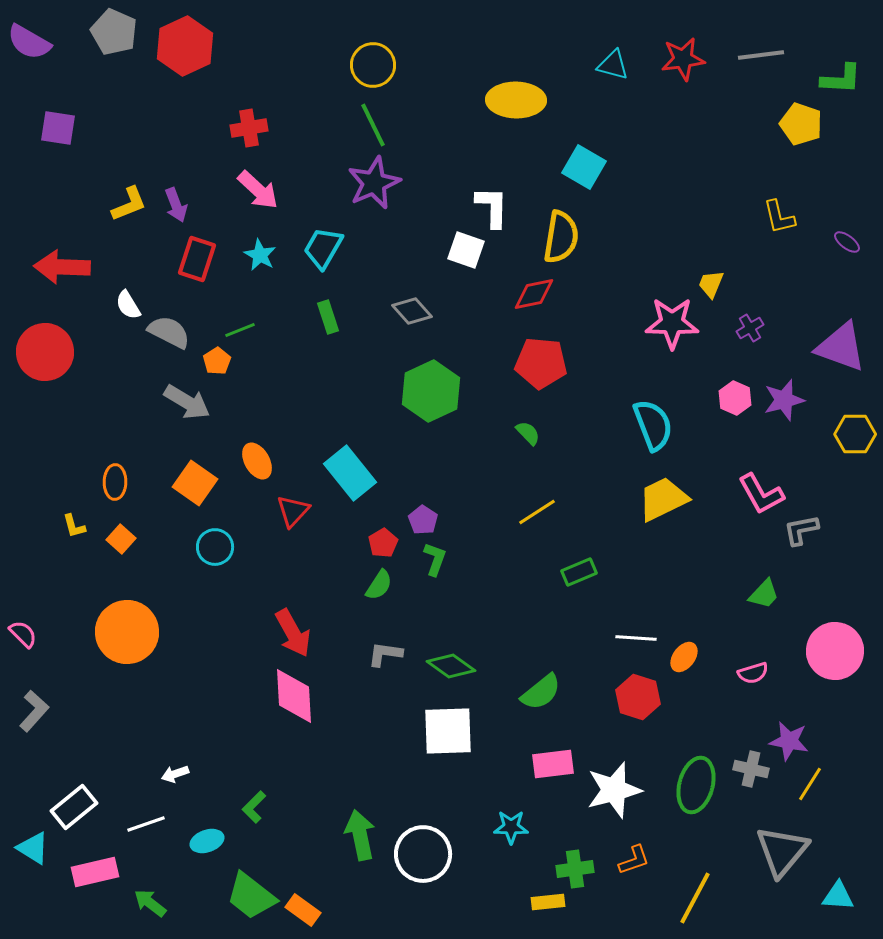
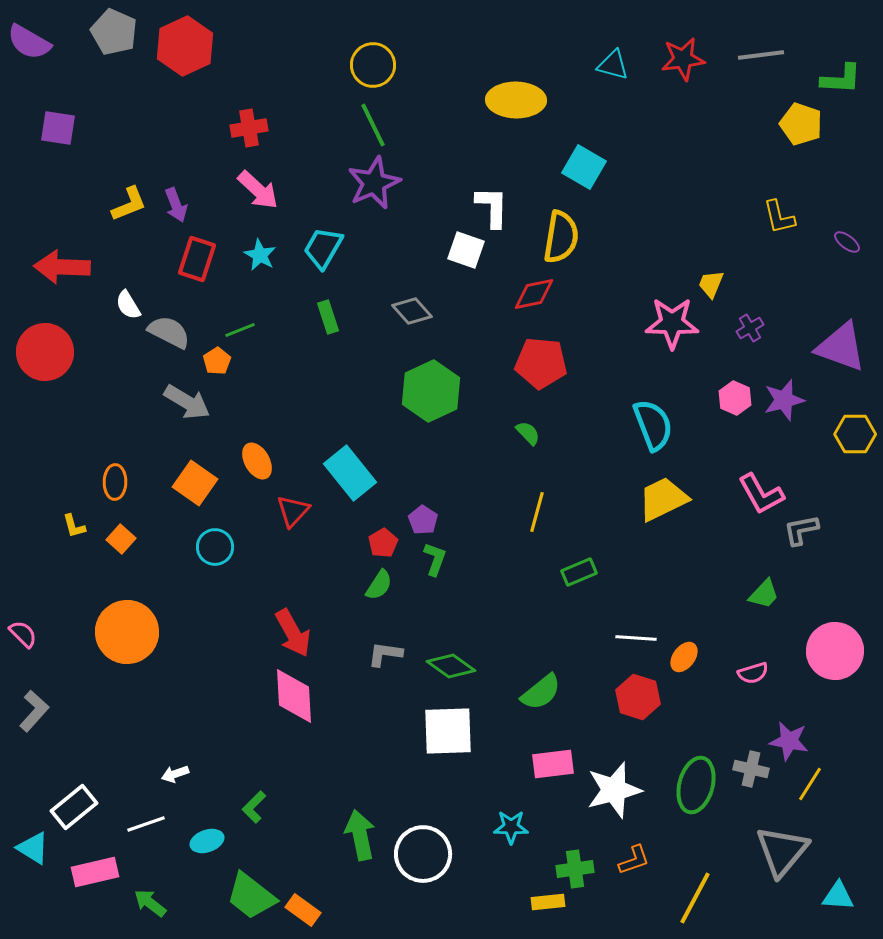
yellow line at (537, 512): rotated 42 degrees counterclockwise
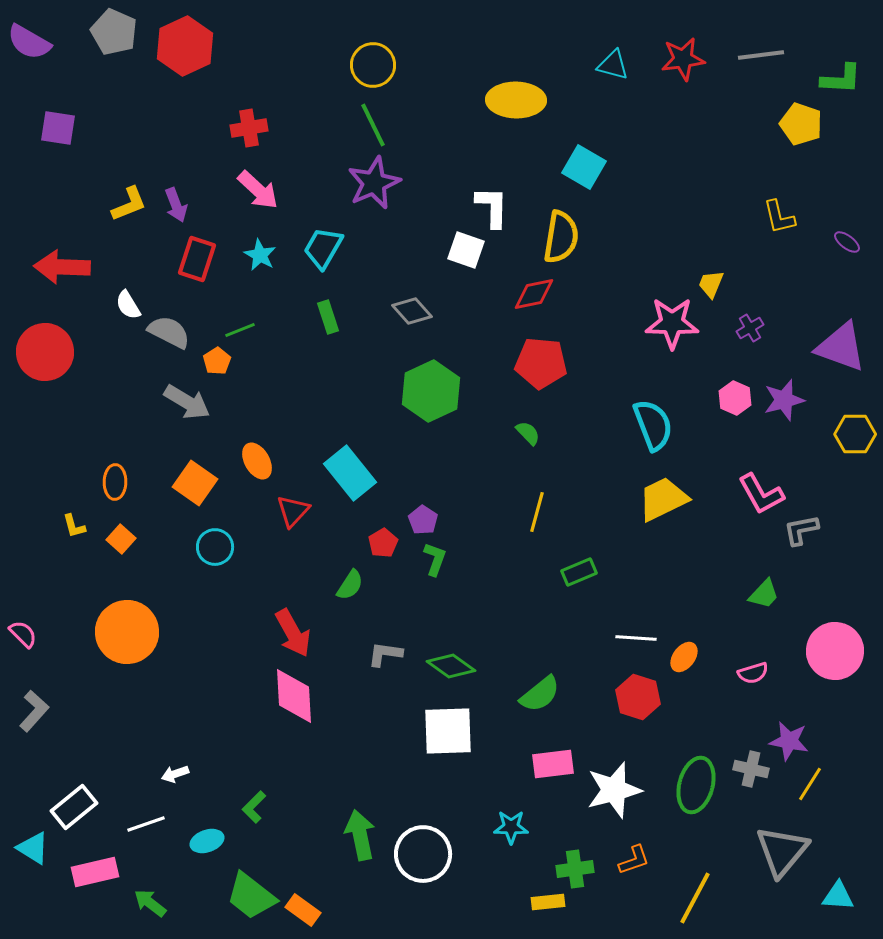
green semicircle at (379, 585): moved 29 px left
green semicircle at (541, 692): moved 1 px left, 2 px down
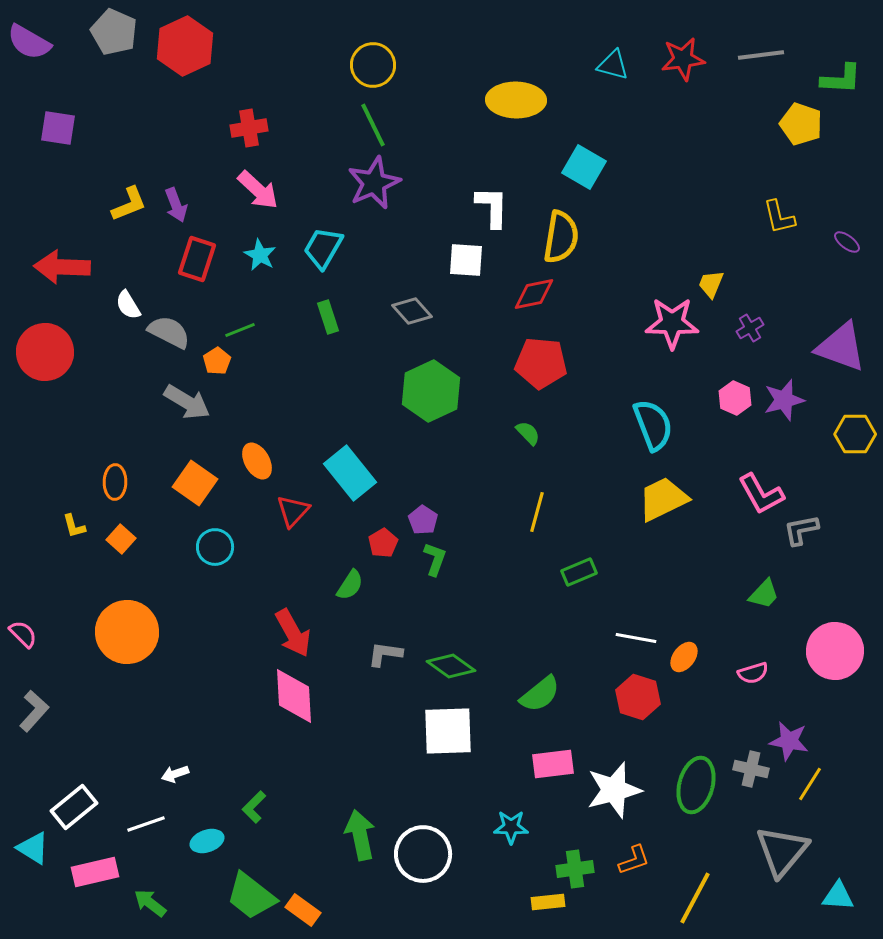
white square at (466, 250): moved 10 px down; rotated 15 degrees counterclockwise
white line at (636, 638): rotated 6 degrees clockwise
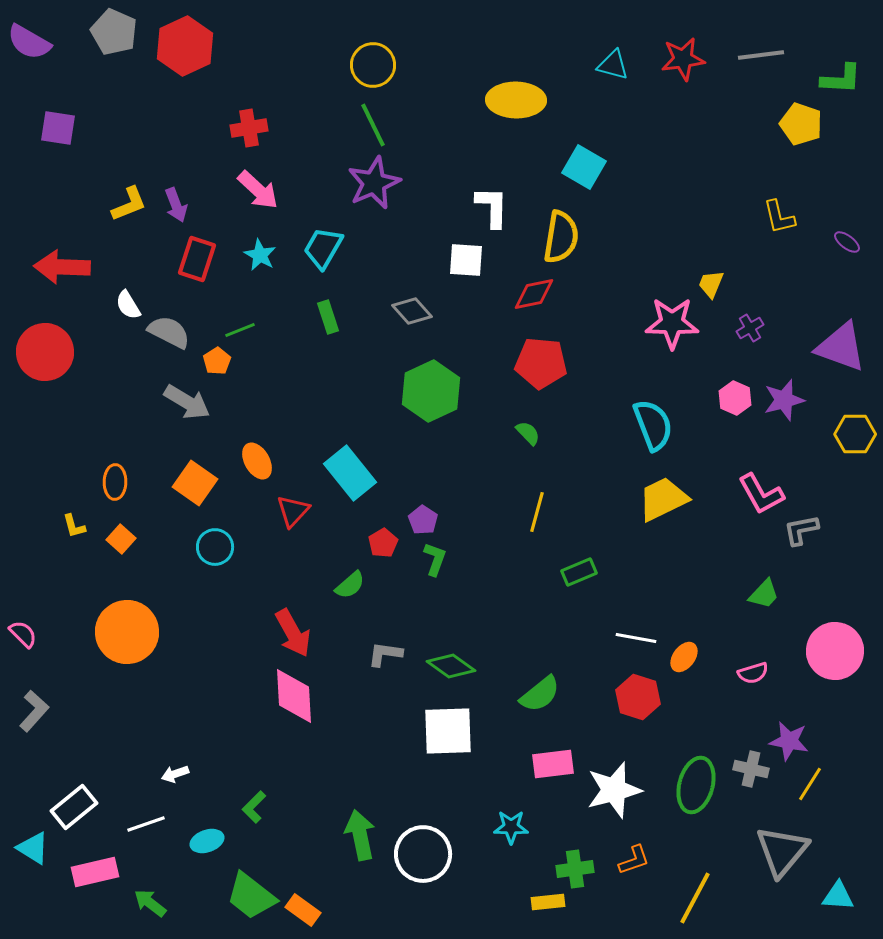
green semicircle at (350, 585): rotated 16 degrees clockwise
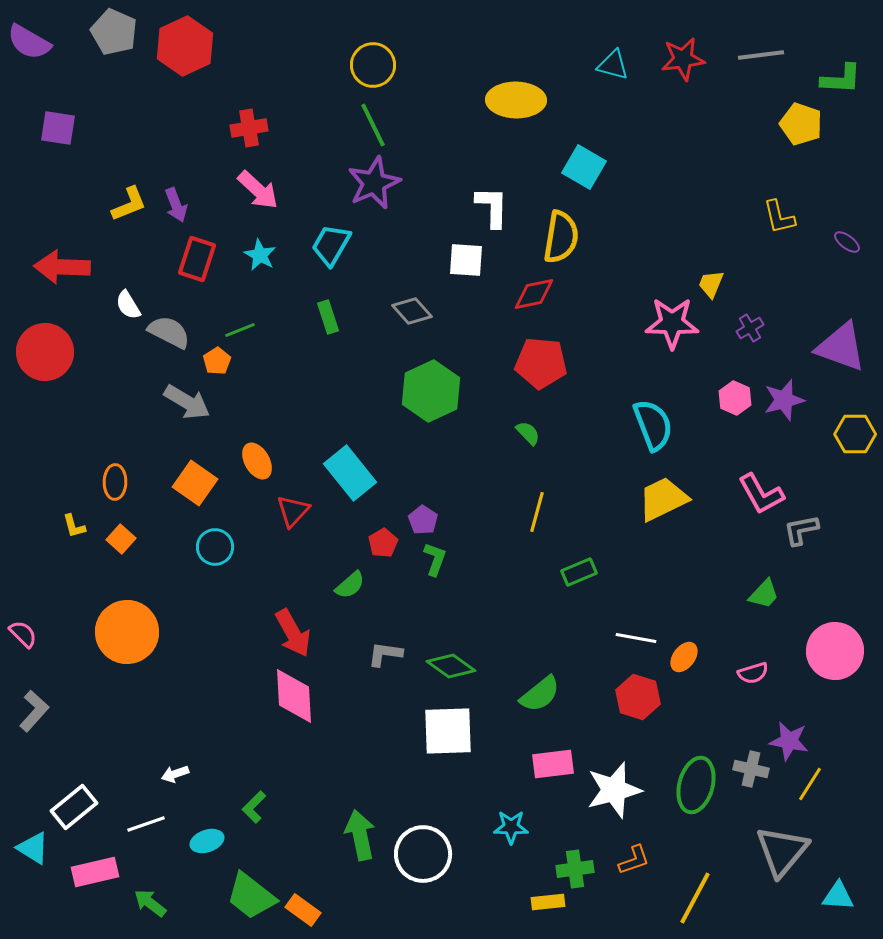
cyan trapezoid at (323, 248): moved 8 px right, 3 px up
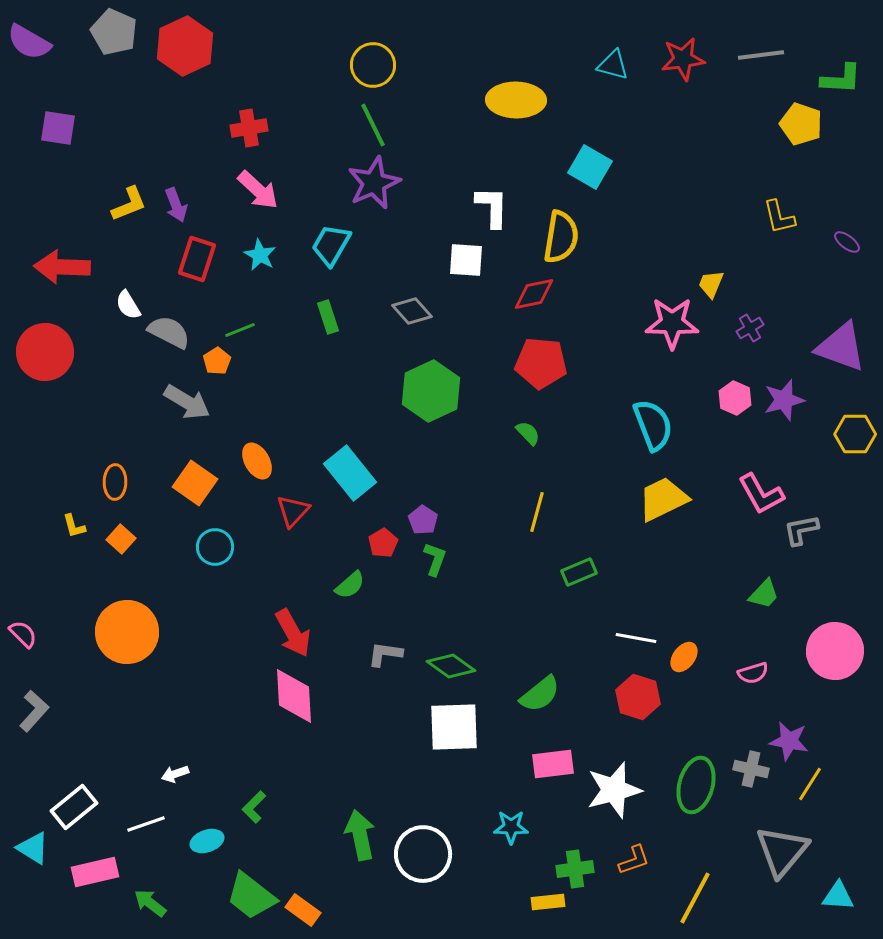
cyan square at (584, 167): moved 6 px right
white square at (448, 731): moved 6 px right, 4 px up
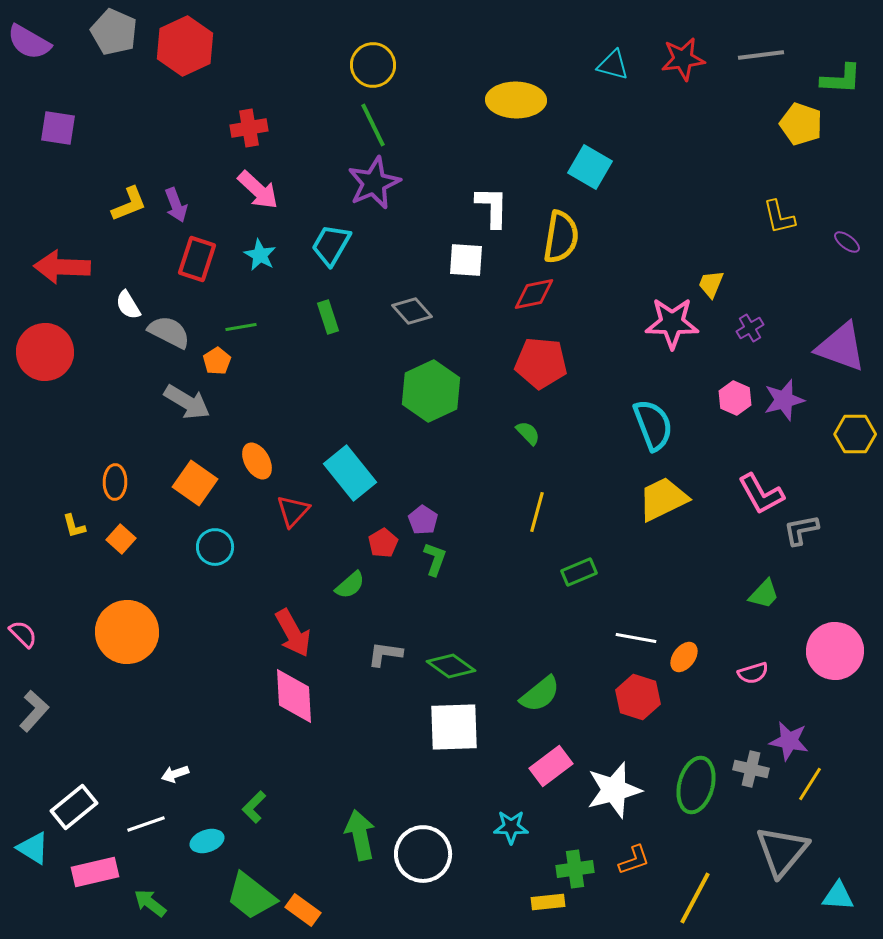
green line at (240, 330): moved 1 px right, 3 px up; rotated 12 degrees clockwise
pink rectangle at (553, 764): moved 2 px left, 2 px down; rotated 30 degrees counterclockwise
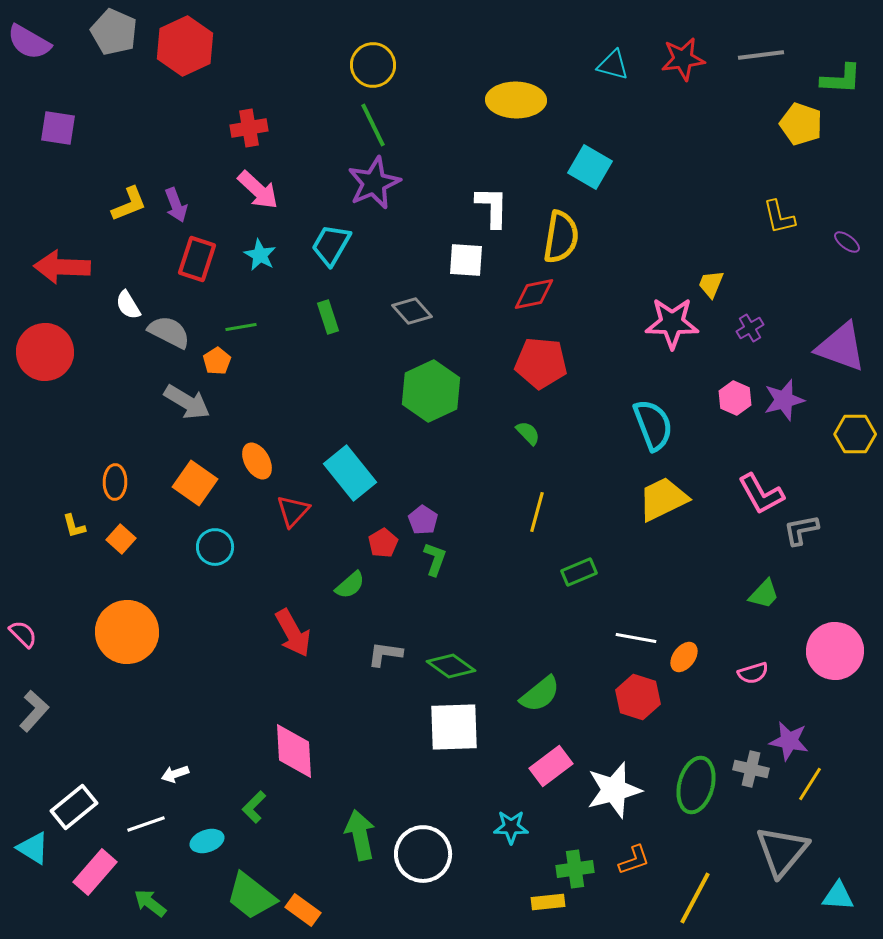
pink diamond at (294, 696): moved 55 px down
pink rectangle at (95, 872): rotated 36 degrees counterclockwise
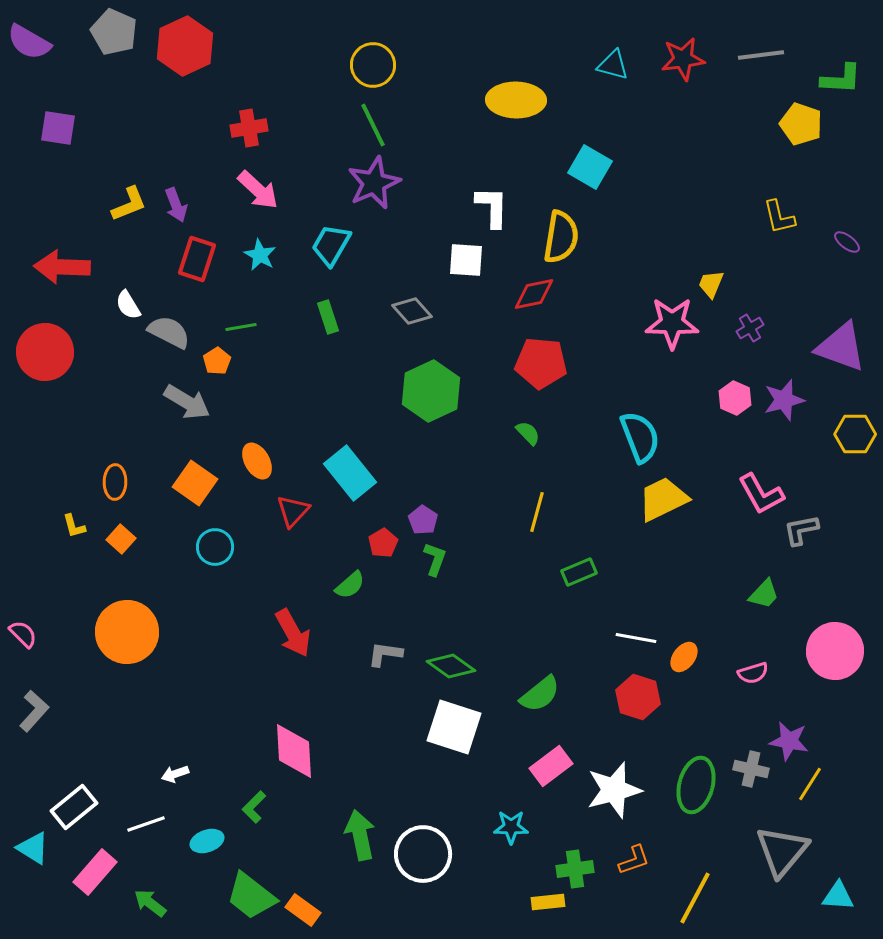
cyan semicircle at (653, 425): moved 13 px left, 12 px down
white square at (454, 727): rotated 20 degrees clockwise
